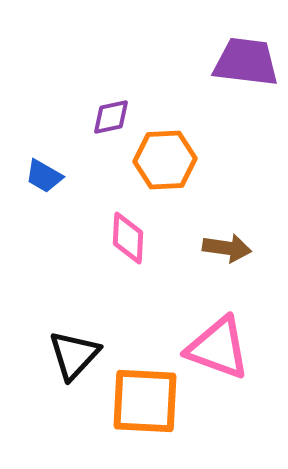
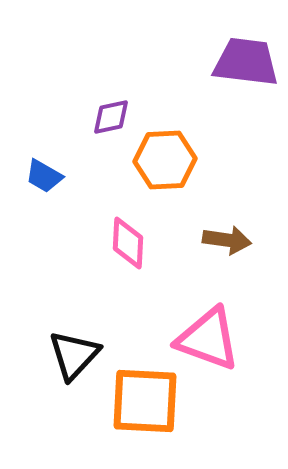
pink diamond: moved 5 px down
brown arrow: moved 8 px up
pink triangle: moved 10 px left, 9 px up
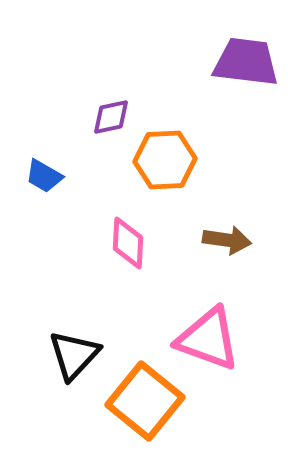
orange square: rotated 36 degrees clockwise
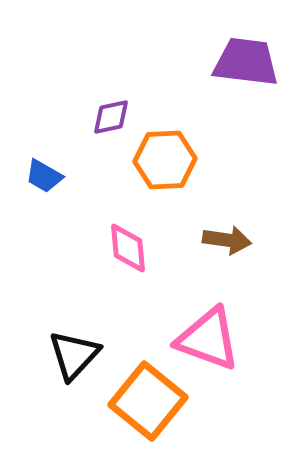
pink diamond: moved 5 px down; rotated 8 degrees counterclockwise
orange square: moved 3 px right
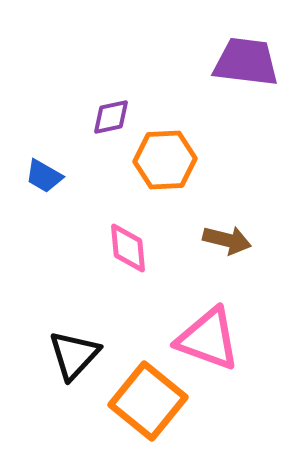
brown arrow: rotated 6 degrees clockwise
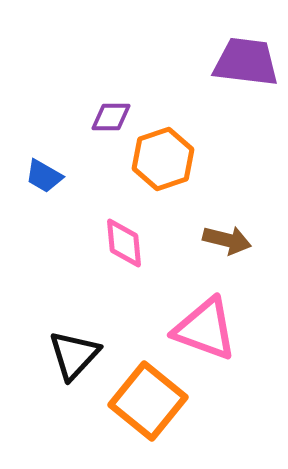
purple diamond: rotated 12 degrees clockwise
orange hexagon: moved 2 px left, 1 px up; rotated 16 degrees counterclockwise
pink diamond: moved 4 px left, 5 px up
pink triangle: moved 3 px left, 10 px up
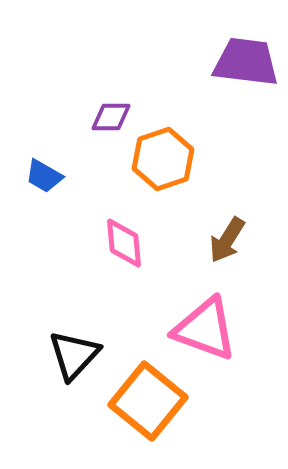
brown arrow: rotated 108 degrees clockwise
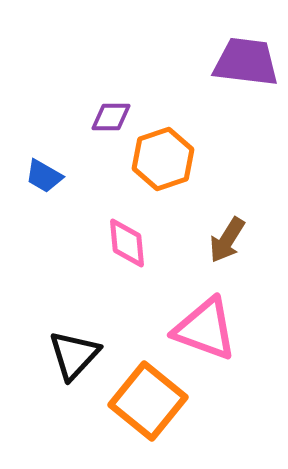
pink diamond: moved 3 px right
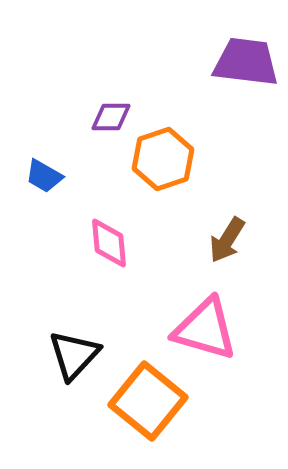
pink diamond: moved 18 px left
pink triangle: rotated 4 degrees counterclockwise
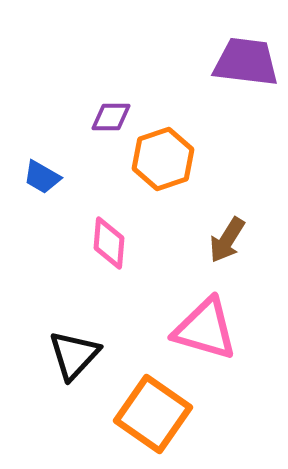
blue trapezoid: moved 2 px left, 1 px down
pink diamond: rotated 10 degrees clockwise
orange square: moved 5 px right, 13 px down; rotated 4 degrees counterclockwise
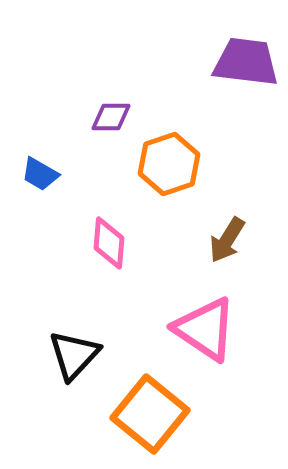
orange hexagon: moved 6 px right, 5 px down
blue trapezoid: moved 2 px left, 3 px up
pink triangle: rotated 18 degrees clockwise
orange square: moved 3 px left; rotated 4 degrees clockwise
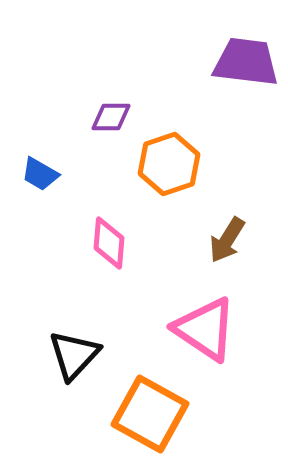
orange square: rotated 10 degrees counterclockwise
